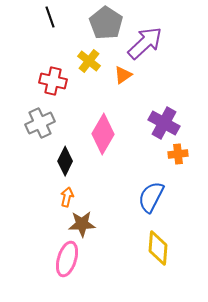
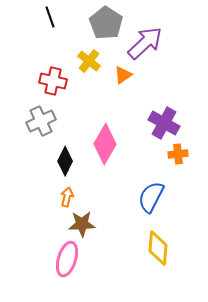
gray cross: moved 1 px right, 2 px up
pink diamond: moved 2 px right, 10 px down
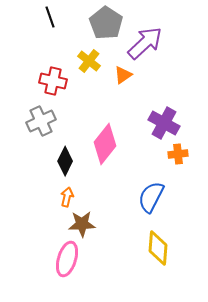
pink diamond: rotated 9 degrees clockwise
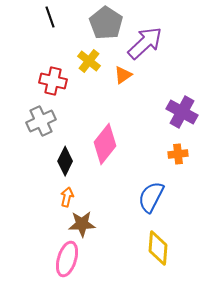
purple cross: moved 18 px right, 11 px up
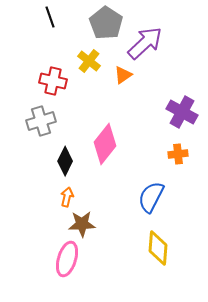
gray cross: rotated 8 degrees clockwise
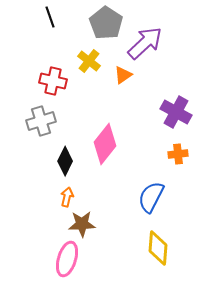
purple cross: moved 6 px left
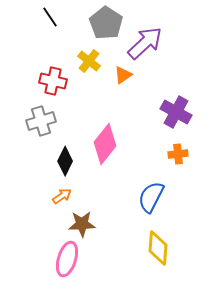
black line: rotated 15 degrees counterclockwise
orange arrow: moved 5 px left, 1 px up; rotated 42 degrees clockwise
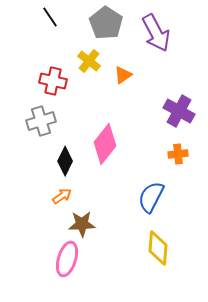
purple arrow: moved 11 px right, 10 px up; rotated 105 degrees clockwise
purple cross: moved 3 px right, 1 px up
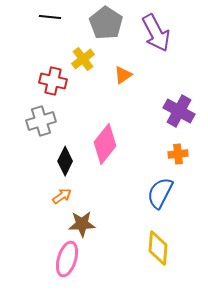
black line: rotated 50 degrees counterclockwise
yellow cross: moved 6 px left, 2 px up; rotated 15 degrees clockwise
blue semicircle: moved 9 px right, 4 px up
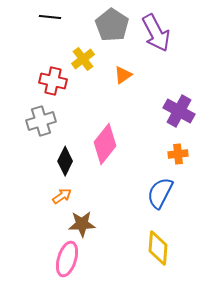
gray pentagon: moved 6 px right, 2 px down
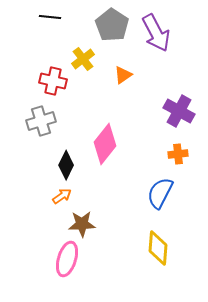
black diamond: moved 1 px right, 4 px down
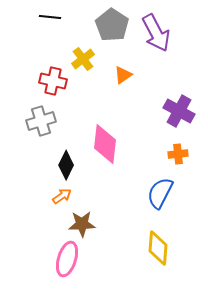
pink diamond: rotated 33 degrees counterclockwise
